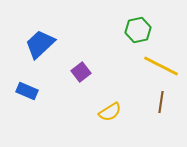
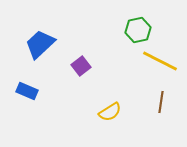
yellow line: moved 1 px left, 5 px up
purple square: moved 6 px up
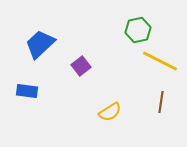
blue rectangle: rotated 15 degrees counterclockwise
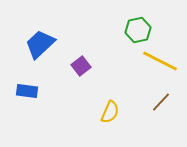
brown line: rotated 35 degrees clockwise
yellow semicircle: rotated 35 degrees counterclockwise
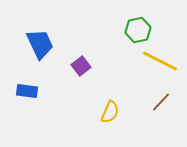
blue trapezoid: rotated 108 degrees clockwise
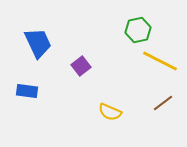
blue trapezoid: moved 2 px left, 1 px up
brown line: moved 2 px right, 1 px down; rotated 10 degrees clockwise
yellow semicircle: rotated 90 degrees clockwise
